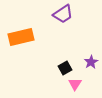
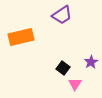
purple trapezoid: moved 1 px left, 1 px down
black square: moved 2 px left; rotated 24 degrees counterclockwise
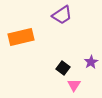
pink triangle: moved 1 px left, 1 px down
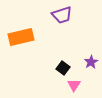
purple trapezoid: rotated 15 degrees clockwise
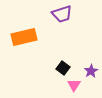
purple trapezoid: moved 1 px up
orange rectangle: moved 3 px right
purple star: moved 9 px down
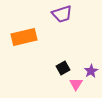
black square: rotated 24 degrees clockwise
pink triangle: moved 2 px right, 1 px up
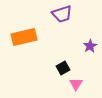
purple star: moved 1 px left, 25 px up
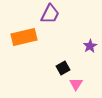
purple trapezoid: moved 12 px left; rotated 45 degrees counterclockwise
